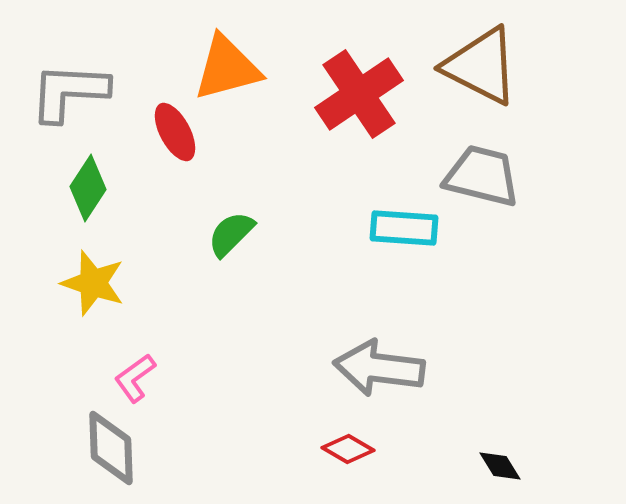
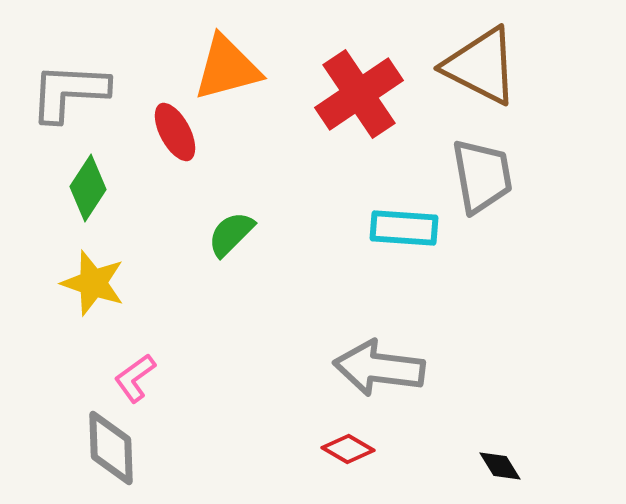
gray trapezoid: rotated 66 degrees clockwise
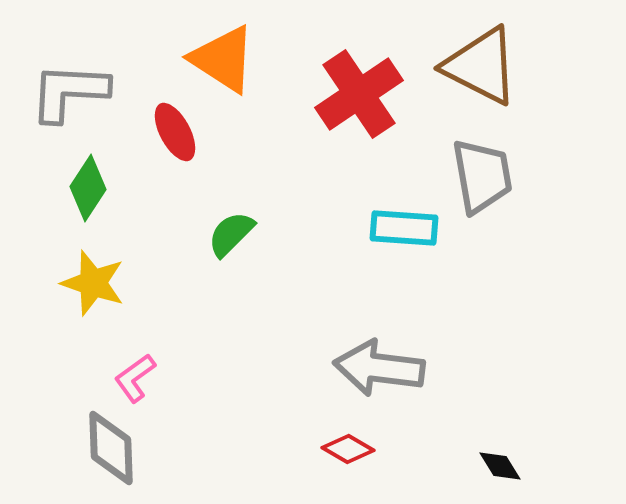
orange triangle: moved 4 px left, 9 px up; rotated 48 degrees clockwise
